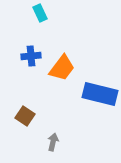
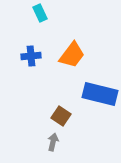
orange trapezoid: moved 10 px right, 13 px up
brown square: moved 36 px right
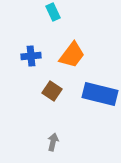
cyan rectangle: moved 13 px right, 1 px up
brown square: moved 9 px left, 25 px up
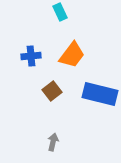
cyan rectangle: moved 7 px right
brown square: rotated 18 degrees clockwise
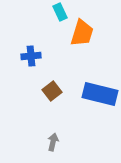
orange trapezoid: moved 10 px right, 22 px up; rotated 20 degrees counterclockwise
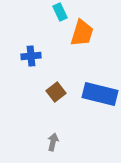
brown square: moved 4 px right, 1 px down
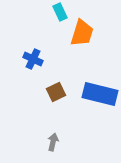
blue cross: moved 2 px right, 3 px down; rotated 30 degrees clockwise
brown square: rotated 12 degrees clockwise
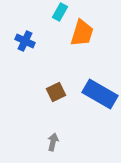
cyan rectangle: rotated 54 degrees clockwise
blue cross: moved 8 px left, 18 px up
blue rectangle: rotated 16 degrees clockwise
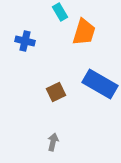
cyan rectangle: rotated 60 degrees counterclockwise
orange trapezoid: moved 2 px right, 1 px up
blue cross: rotated 12 degrees counterclockwise
blue rectangle: moved 10 px up
